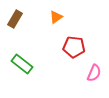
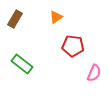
red pentagon: moved 1 px left, 1 px up
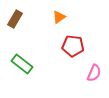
orange triangle: moved 3 px right
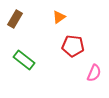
green rectangle: moved 2 px right, 4 px up
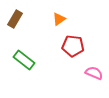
orange triangle: moved 2 px down
pink semicircle: rotated 90 degrees counterclockwise
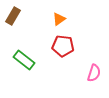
brown rectangle: moved 2 px left, 3 px up
red pentagon: moved 10 px left
pink semicircle: rotated 84 degrees clockwise
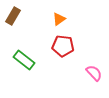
pink semicircle: rotated 60 degrees counterclockwise
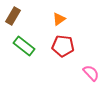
green rectangle: moved 14 px up
pink semicircle: moved 3 px left
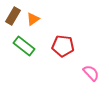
orange triangle: moved 26 px left
